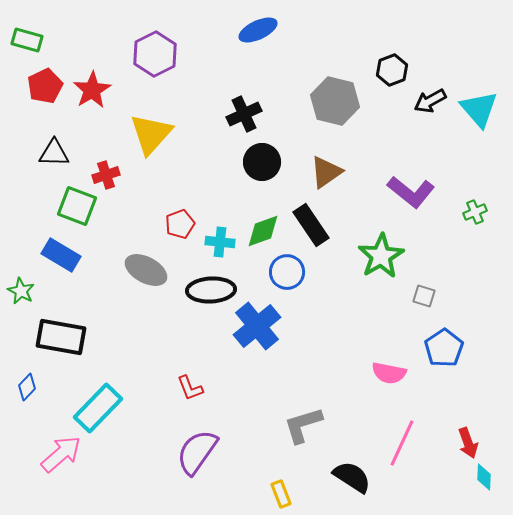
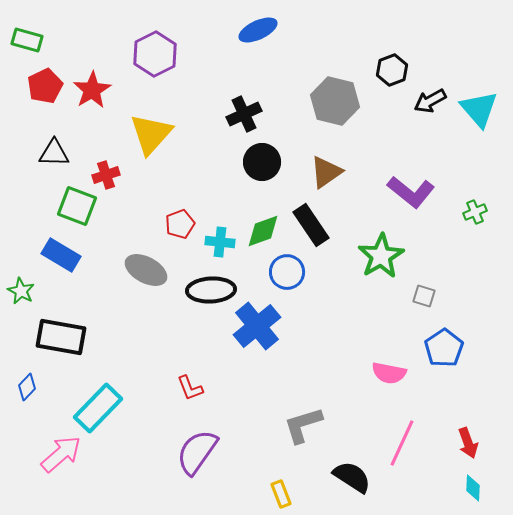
cyan diamond at (484, 477): moved 11 px left, 11 px down
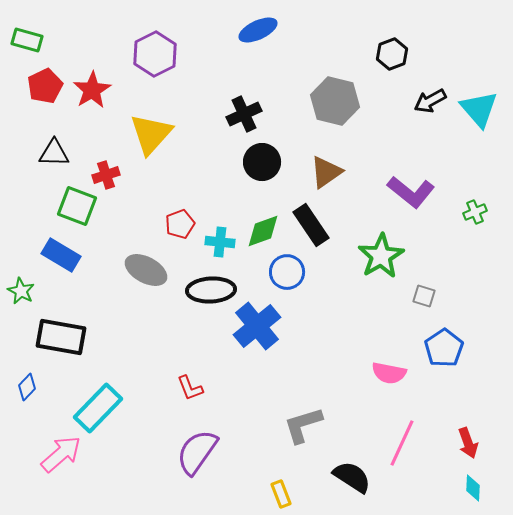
black hexagon at (392, 70): moved 16 px up
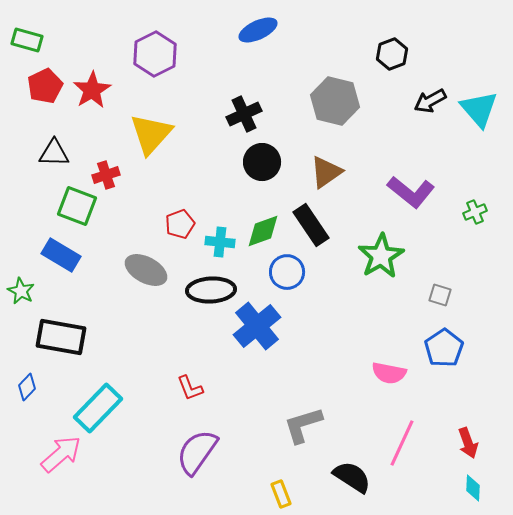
gray square at (424, 296): moved 16 px right, 1 px up
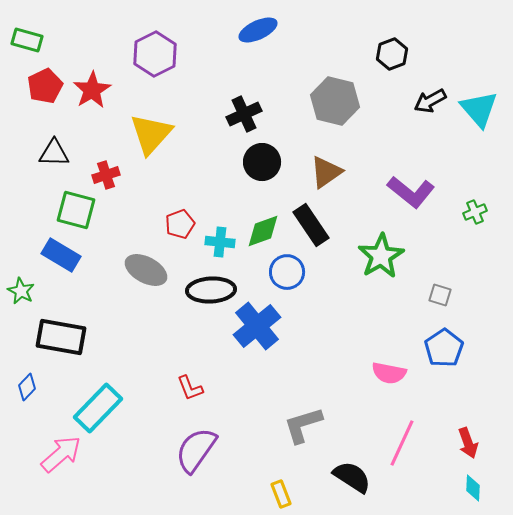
green square at (77, 206): moved 1 px left, 4 px down; rotated 6 degrees counterclockwise
purple semicircle at (197, 452): moved 1 px left, 2 px up
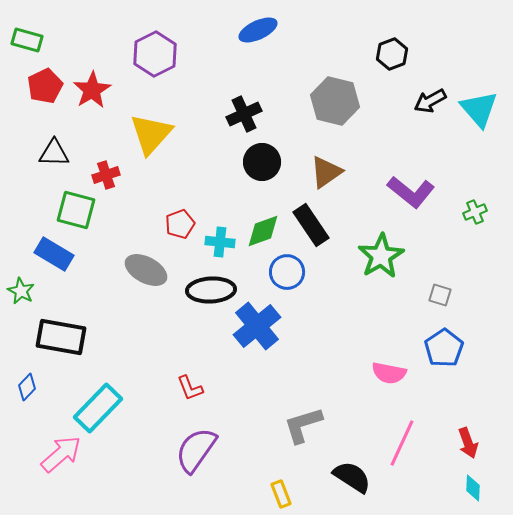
blue rectangle at (61, 255): moved 7 px left, 1 px up
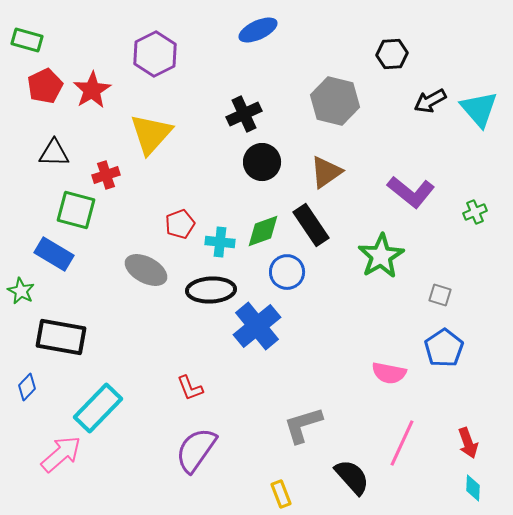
black hexagon at (392, 54): rotated 16 degrees clockwise
black semicircle at (352, 477): rotated 15 degrees clockwise
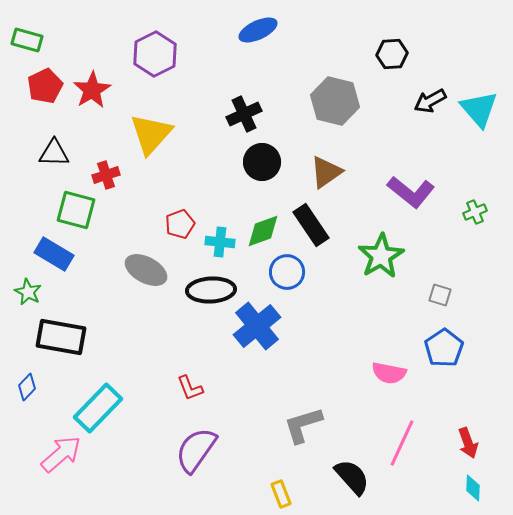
green star at (21, 291): moved 7 px right, 1 px down
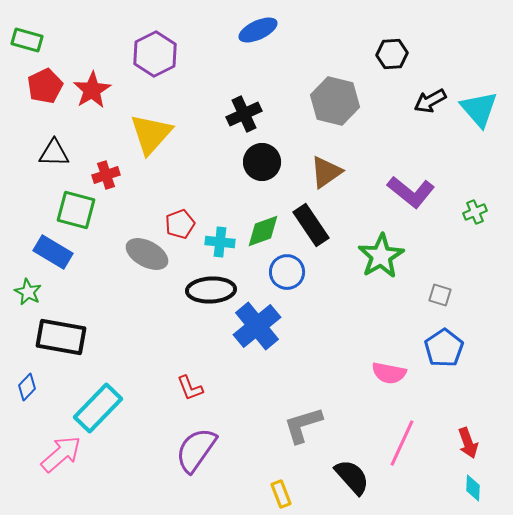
blue rectangle at (54, 254): moved 1 px left, 2 px up
gray ellipse at (146, 270): moved 1 px right, 16 px up
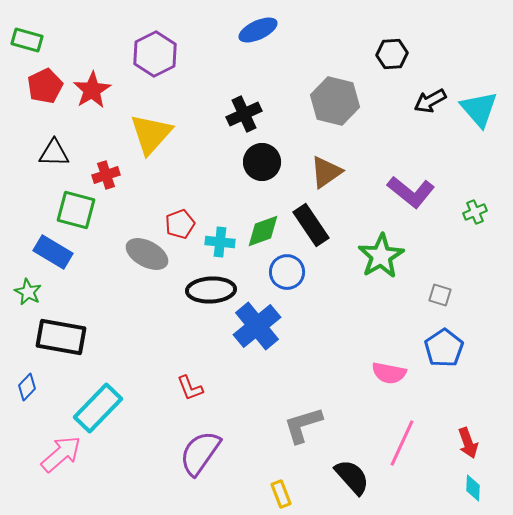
purple semicircle at (196, 450): moved 4 px right, 3 px down
